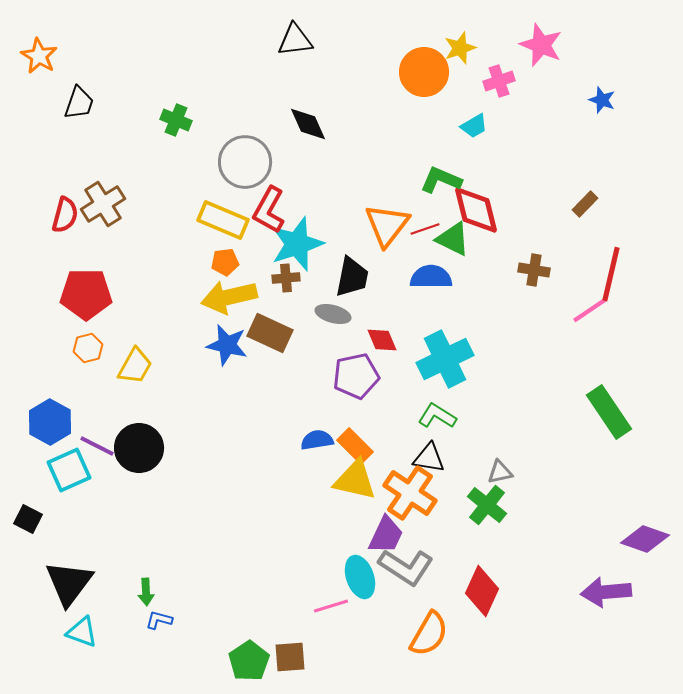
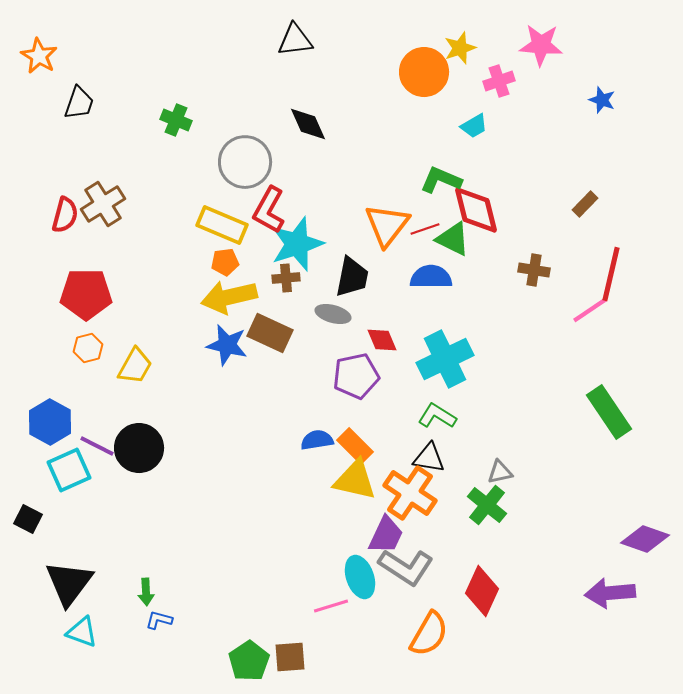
pink star at (541, 45): rotated 18 degrees counterclockwise
yellow rectangle at (223, 220): moved 1 px left, 5 px down
purple arrow at (606, 592): moved 4 px right, 1 px down
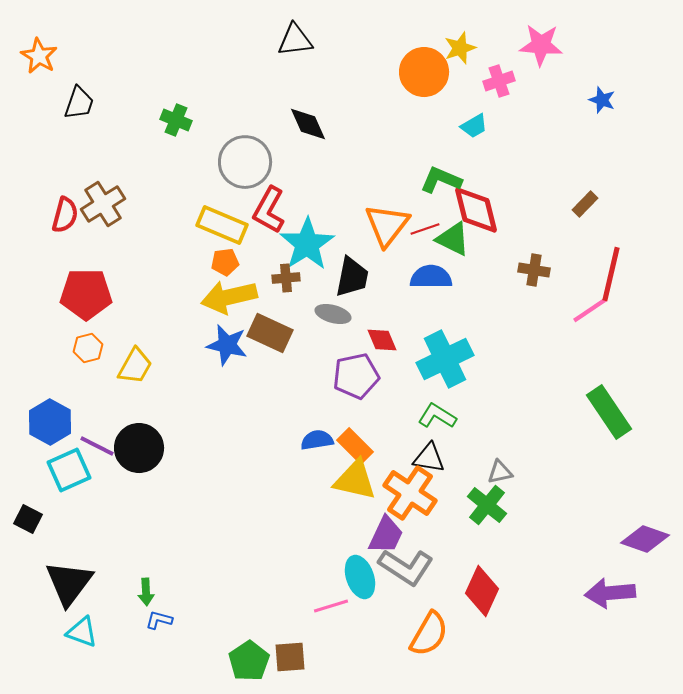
cyan star at (297, 244): moved 10 px right; rotated 14 degrees counterclockwise
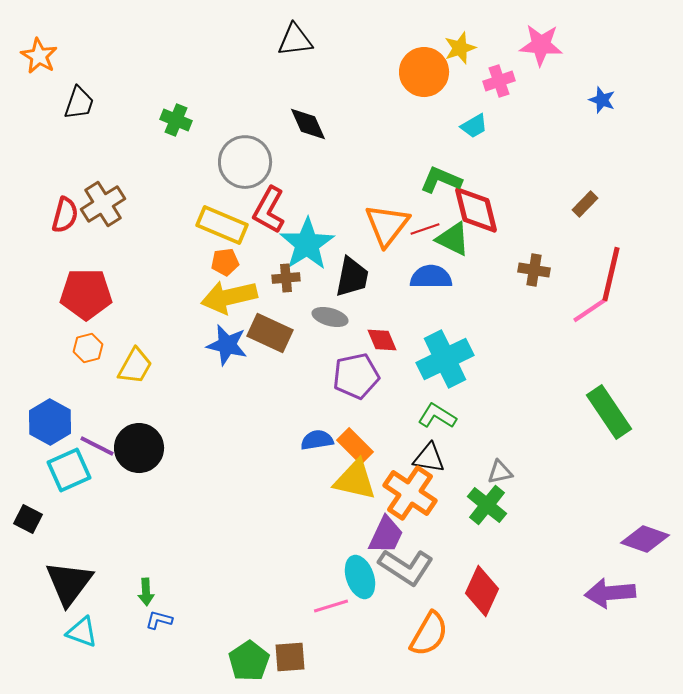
gray ellipse at (333, 314): moved 3 px left, 3 px down
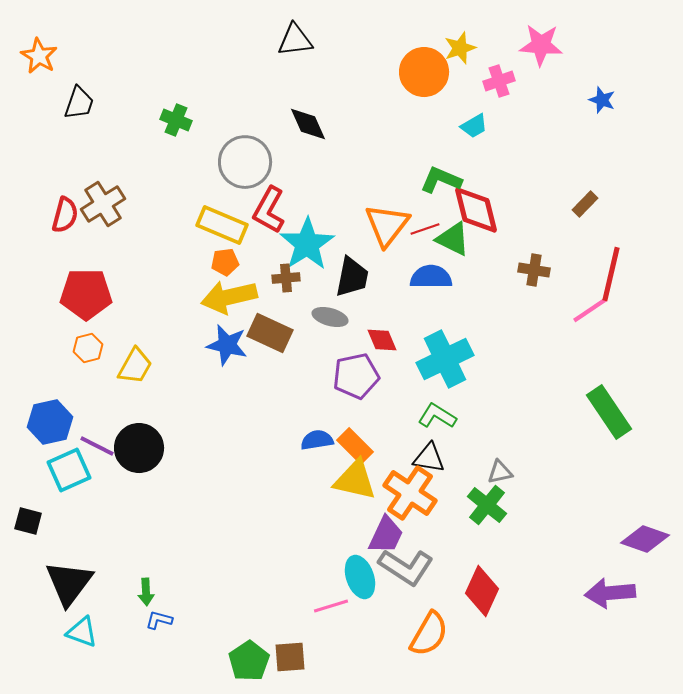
blue hexagon at (50, 422): rotated 18 degrees clockwise
black square at (28, 519): moved 2 px down; rotated 12 degrees counterclockwise
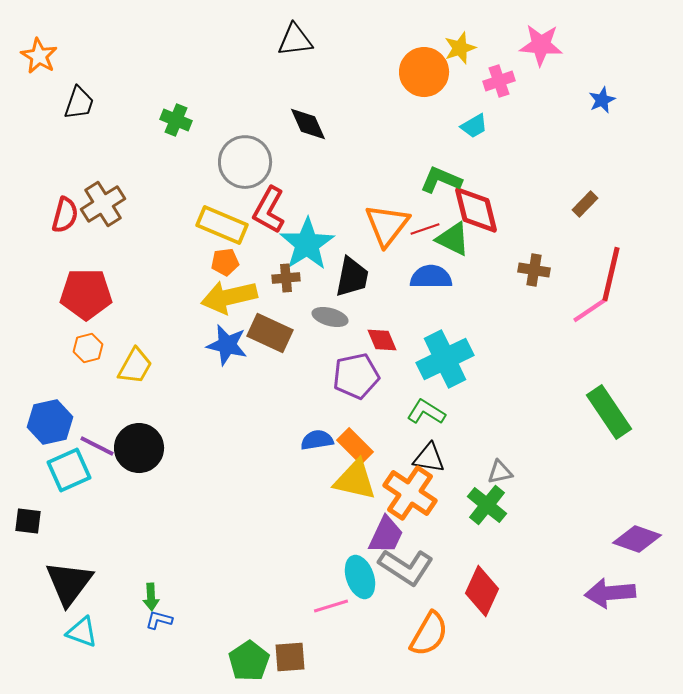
blue star at (602, 100): rotated 28 degrees clockwise
green L-shape at (437, 416): moved 11 px left, 4 px up
black square at (28, 521): rotated 8 degrees counterclockwise
purple diamond at (645, 539): moved 8 px left
green arrow at (146, 592): moved 5 px right, 5 px down
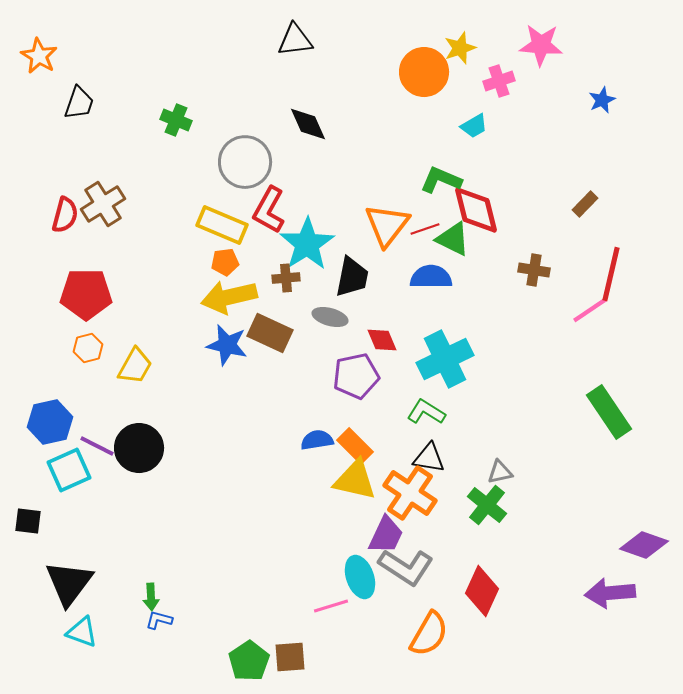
purple diamond at (637, 539): moved 7 px right, 6 px down
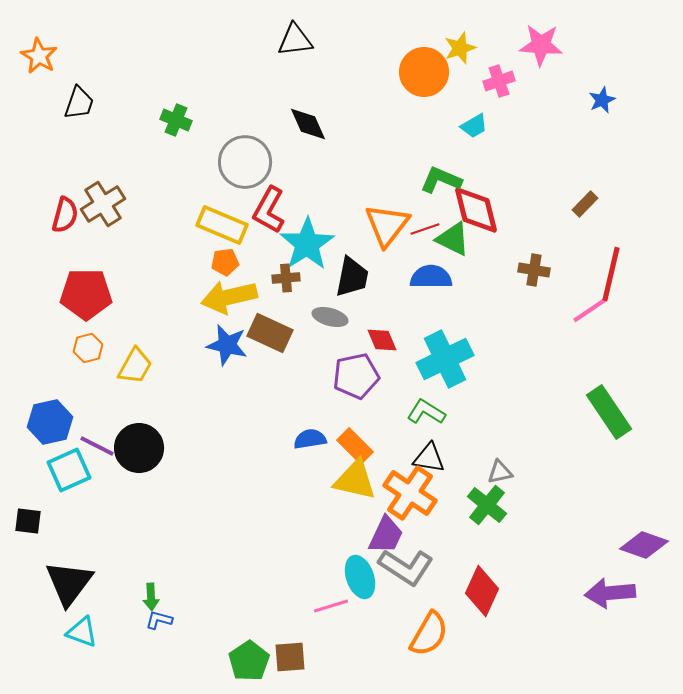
blue semicircle at (317, 440): moved 7 px left, 1 px up
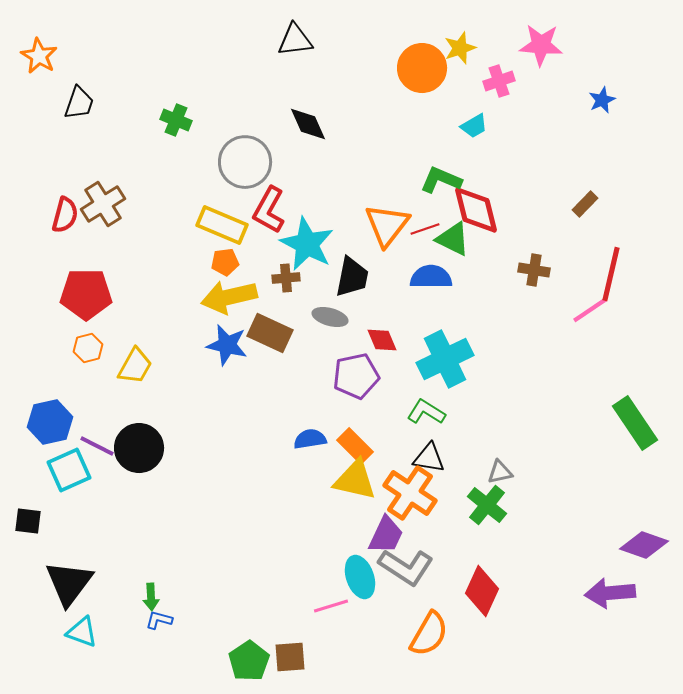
orange circle at (424, 72): moved 2 px left, 4 px up
cyan star at (307, 244): rotated 12 degrees counterclockwise
green rectangle at (609, 412): moved 26 px right, 11 px down
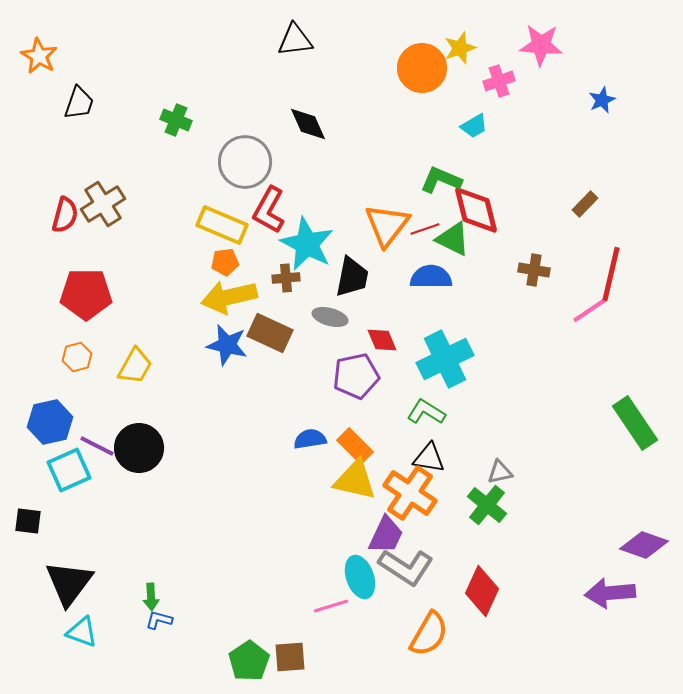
orange hexagon at (88, 348): moved 11 px left, 9 px down
